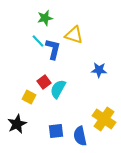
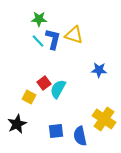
green star: moved 6 px left, 1 px down; rotated 14 degrees clockwise
blue L-shape: moved 10 px up
red square: moved 1 px down
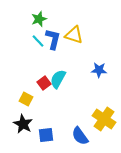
green star: rotated 21 degrees counterclockwise
cyan semicircle: moved 10 px up
yellow square: moved 3 px left, 2 px down
black star: moved 6 px right; rotated 18 degrees counterclockwise
blue square: moved 10 px left, 4 px down
blue semicircle: rotated 24 degrees counterclockwise
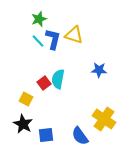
cyan semicircle: rotated 18 degrees counterclockwise
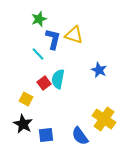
cyan line: moved 13 px down
blue star: rotated 21 degrees clockwise
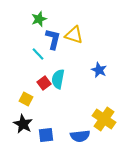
blue semicircle: rotated 60 degrees counterclockwise
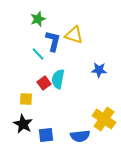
green star: moved 1 px left
blue L-shape: moved 2 px down
blue star: rotated 21 degrees counterclockwise
yellow square: rotated 24 degrees counterclockwise
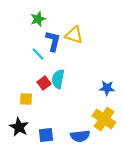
blue star: moved 8 px right, 18 px down
black star: moved 4 px left, 3 px down
